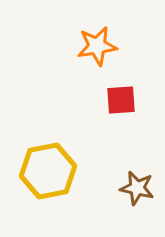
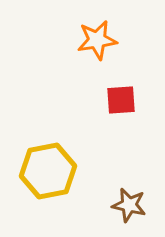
orange star: moved 6 px up
brown star: moved 8 px left, 17 px down
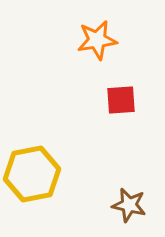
yellow hexagon: moved 16 px left, 3 px down
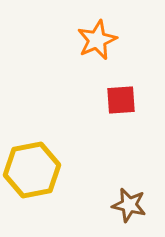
orange star: rotated 15 degrees counterclockwise
yellow hexagon: moved 4 px up
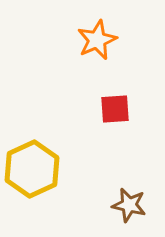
red square: moved 6 px left, 9 px down
yellow hexagon: moved 1 px up; rotated 14 degrees counterclockwise
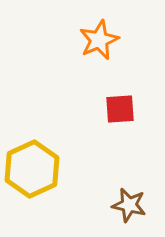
orange star: moved 2 px right
red square: moved 5 px right
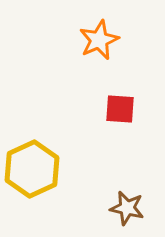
red square: rotated 8 degrees clockwise
brown star: moved 2 px left, 3 px down
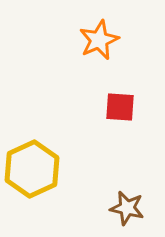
red square: moved 2 px up
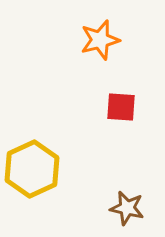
orange star: moved 1 px right; rotated 9 degrees clockwise
red square: moved 1 px right
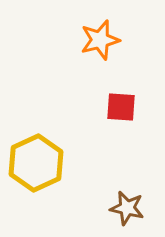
yellow hexagon: moved 4 px right, 6 px up
